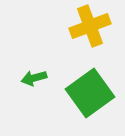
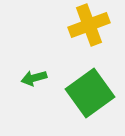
yellow cross: moved 1 px left, 1 px up
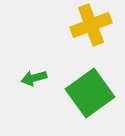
yellow cross: moved 2 px right
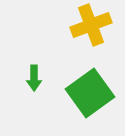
green arrow: rotated 75 degrees counterclockwise
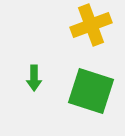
green square: moved 1 px right, 2 px up; rotated 36 degrees counterclockwise
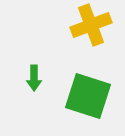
green square: moved 3 px left, 5 px down
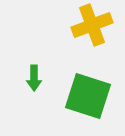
yellow cross: moved 1 px right
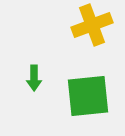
green square: rotated 24 degrees counterclockwise
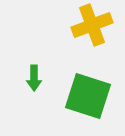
green square: rotated 24 degrees clockwise
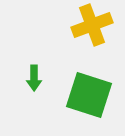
green square: moved 1 px right, 1 px up
